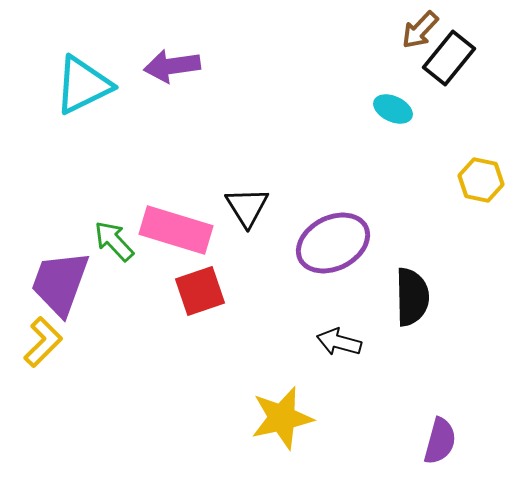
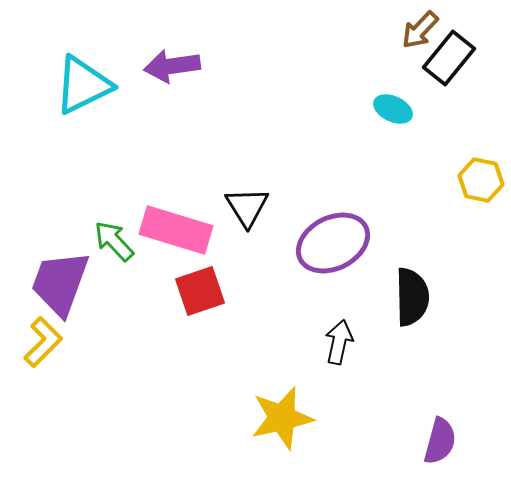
black arrow: rotated 87 degrees clockwise
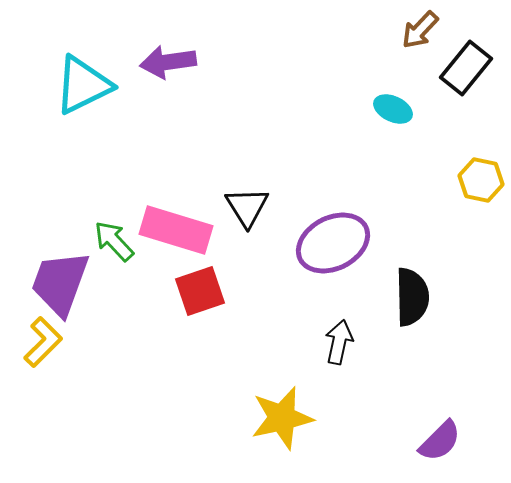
black rectangle: moved 17 px right, 10 px down
purple arrow: moved 4 px left, 4 px up
purple semicircle: rotated 30 degrees clockwise
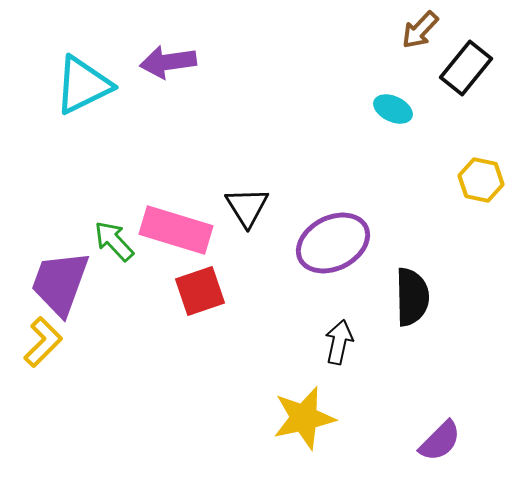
yellow star: moved 22 px right
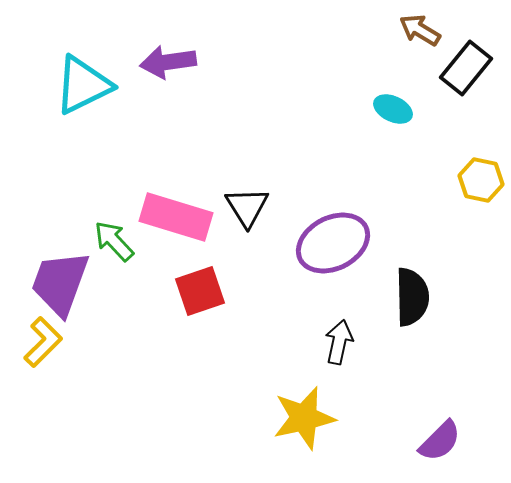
brown arrow: rotated 78 degrees clockwise
pink rectangle: moved 13 px up
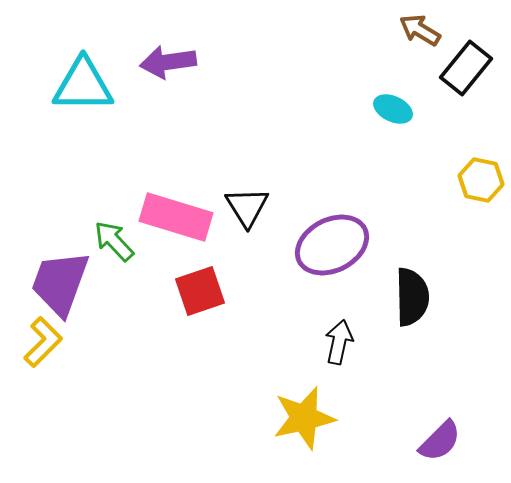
cyan triangle: rotated 26 degrees clockwise
purple ellipse: moved 1 px left, 2 px down
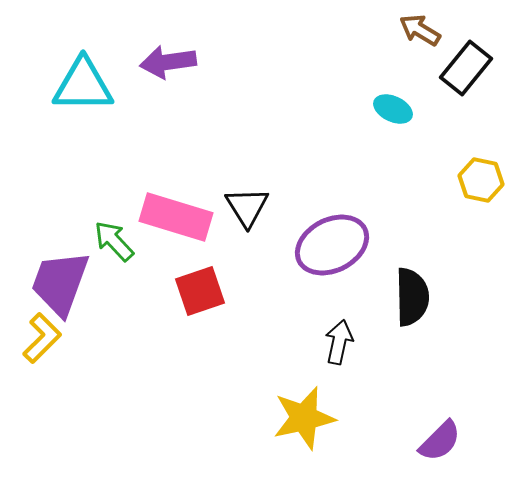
yellow L-shape: moved 1 px left, 4 px up
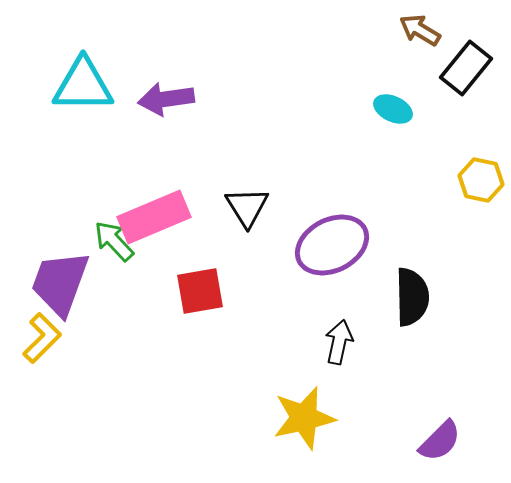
purple arrow: moved 2 px left, 37 px down
pink rectangle: moved 22 px left; rotated 40 degrees counterclockwise
red square: rotated 9 degrees clockwise
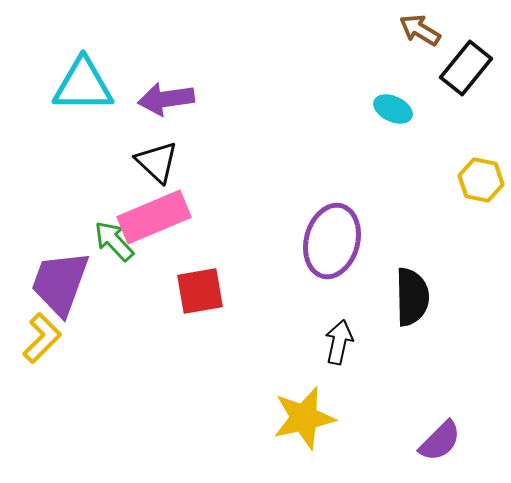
black triangle: moved 90 px left, 45 px up; rotated 15 degrees counterclockwise
purple ellipse: moved 4 px up; rotated 48 degrees counterclockwise
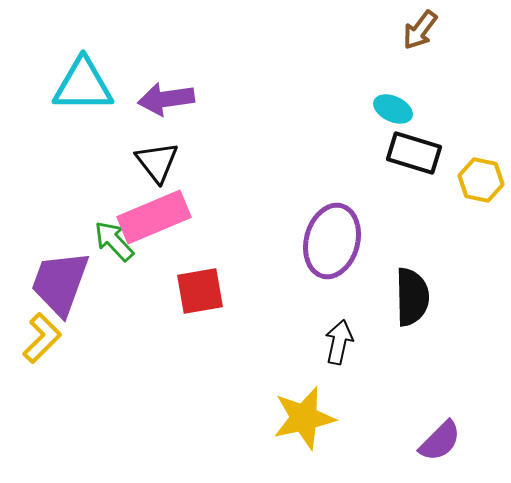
brown arrow: rotated 84 degrees counterclockwise
black rectangle: moved 52 px left, 85 px down; rotated 68 degrees clockwise
black triangle: rotated 9 degrees clockwise
